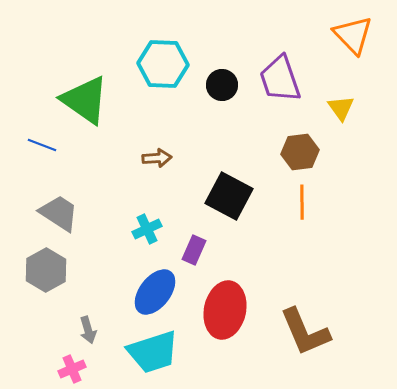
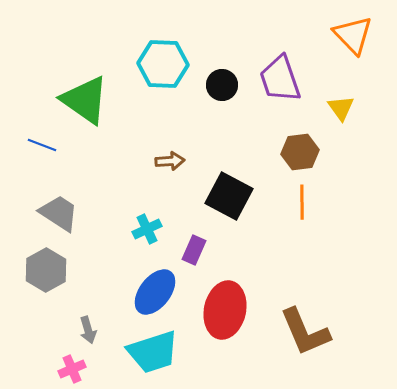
brown arrow: moved 13 px right, 3 px down
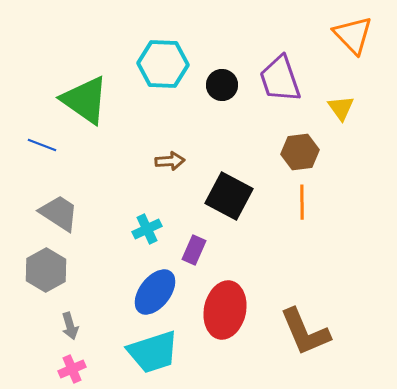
gray arrow: moved 18 px left, 4 px up
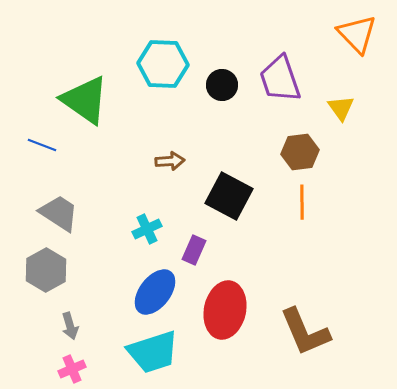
orange triangle: moved 4 px right, 1 px up
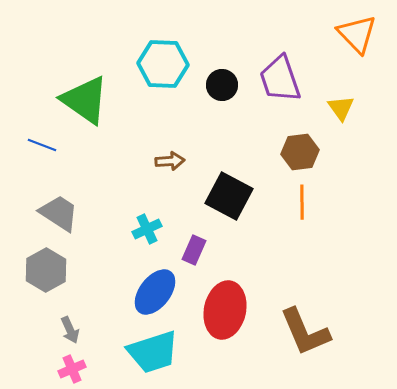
gray arrow: moved 4 px down; rotated 8 degrees counterclockwise
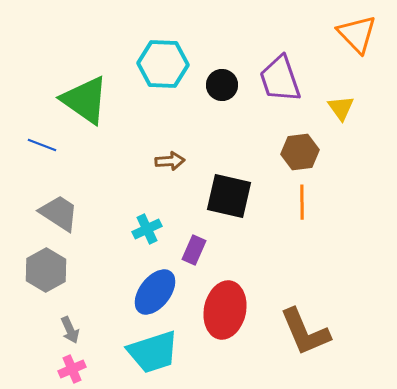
black square: rotated 15 degrees counterclockwise
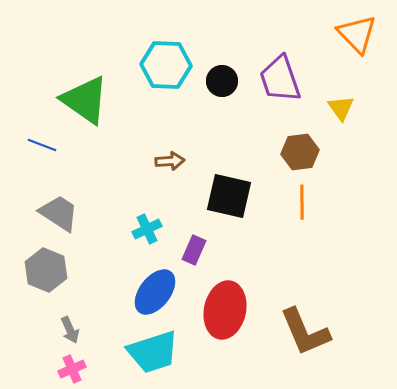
cyan hexagon: moved 3 px right, 1 px down
black circle: moved 4 px up
gray hexagon: rotated 9 degrees counterclockwise
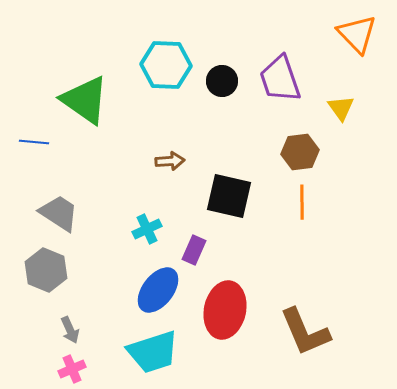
blue line: moved 8 px left, 3 px up; rotated 16 degrees counterclockwise
blue ellipse: moved 3 px right, 2 px up
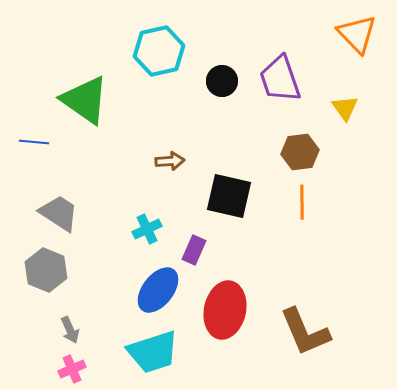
cyan hexagon: moved 7 px left, 14 px up; rotated 15 degrees counterclockwise
yellow triangle: moved 4 px right
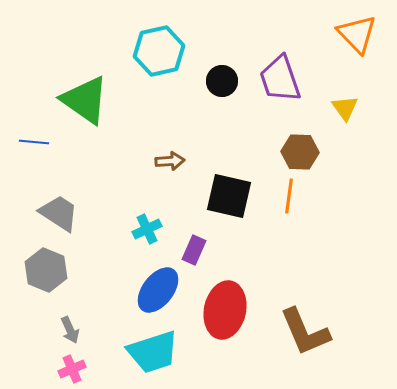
brown hexagon: rotated 9 degrees clockwise
orange line: moved 13 px left, 6 px up; rotated 8 degrees clockwise
